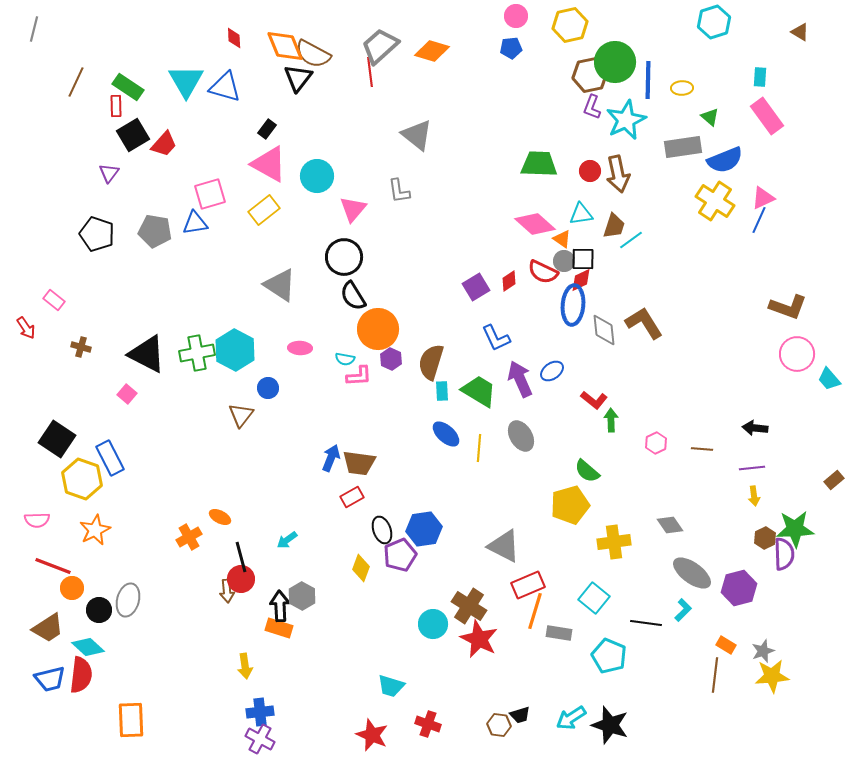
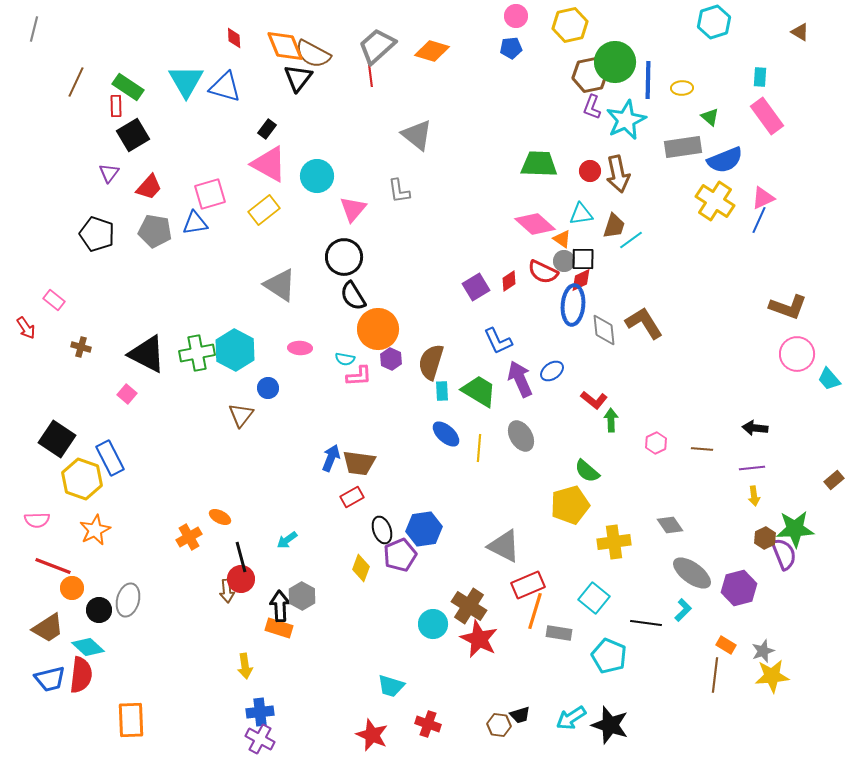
gray trapezoid at (380, 46): moved 3 px left
red trapezoid at (164, 144): moved 15 px left, 43 px down
blue L-shape at (496, 338): moved 2 px right, 3 px down
purple semicircle at (784, 554): rotated 20 degrees counterclockwise
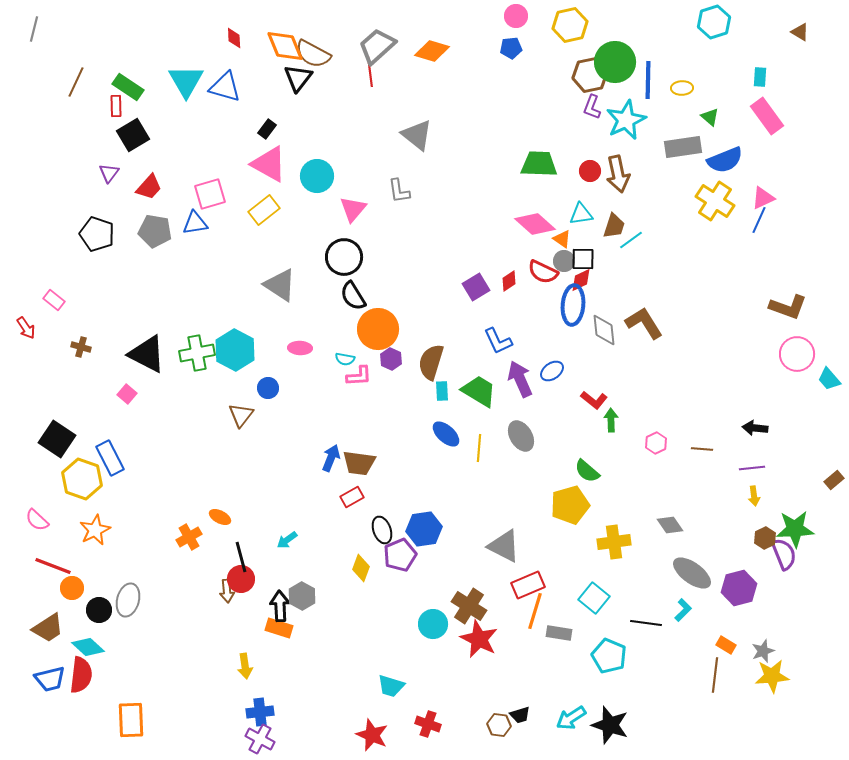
pink semicircle at (37, 520): rotated 45 degrees clockwise
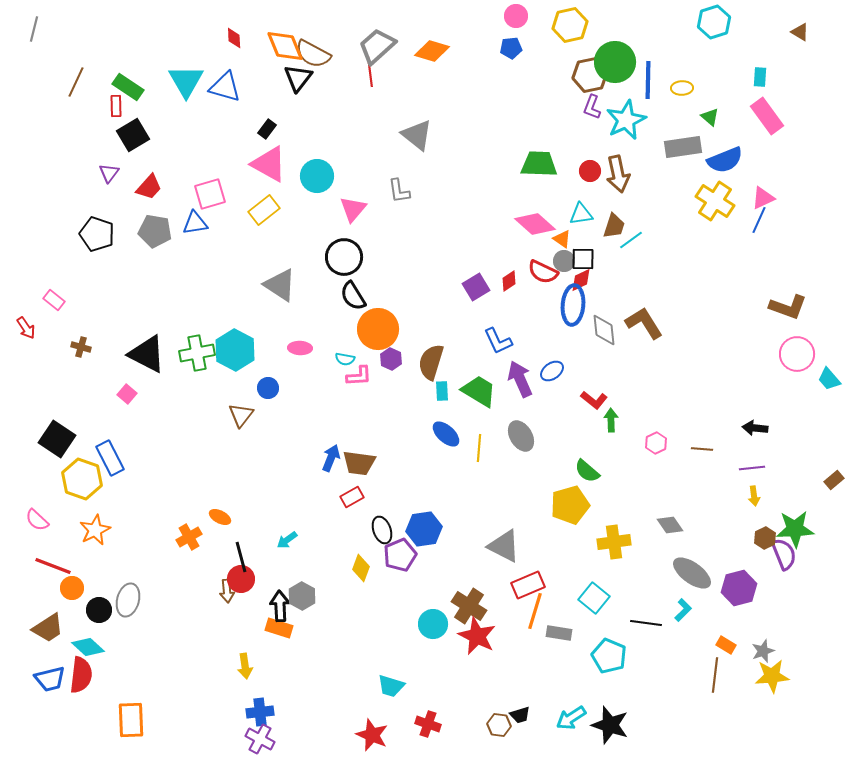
red star at (479, 639): moved 2 px left, 3 px up
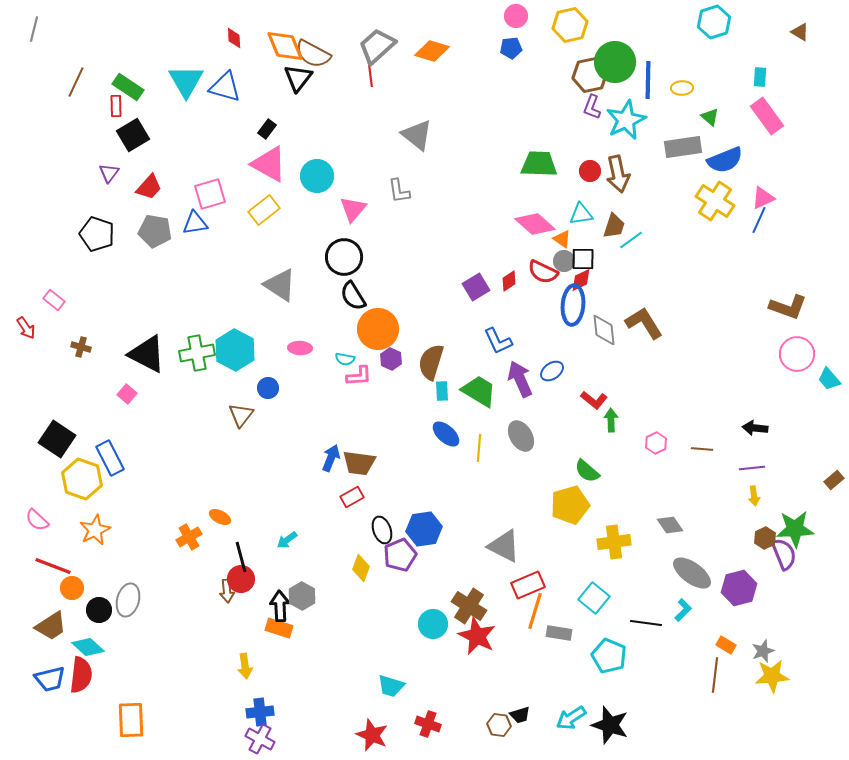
brown trapezoid at (48, 628): moved 3 px right, 2 px up
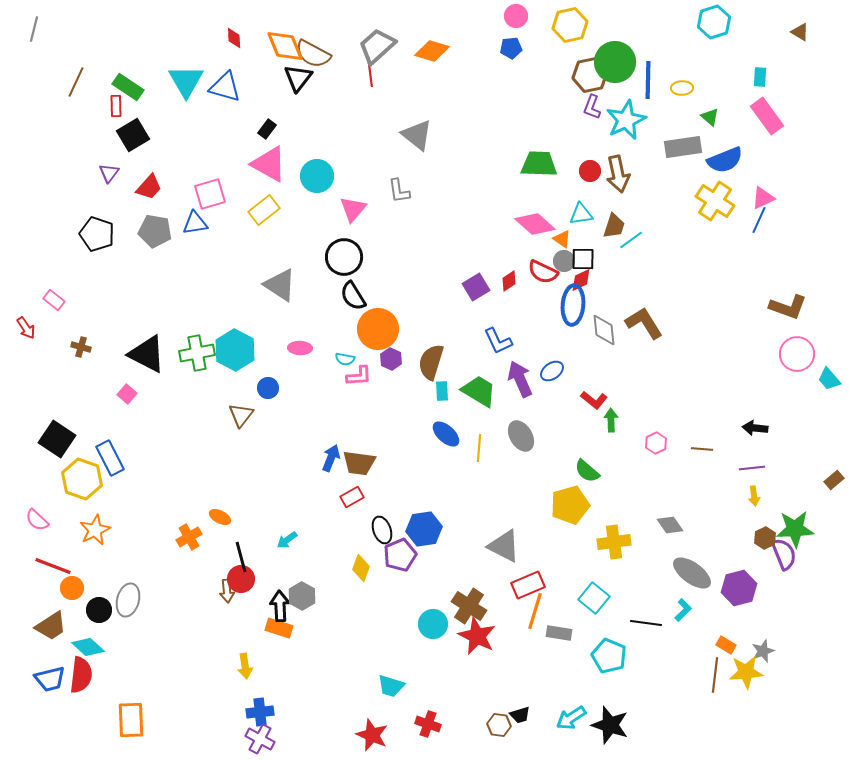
yellow star at (772, 676): moved 26 px left, 4 px up
